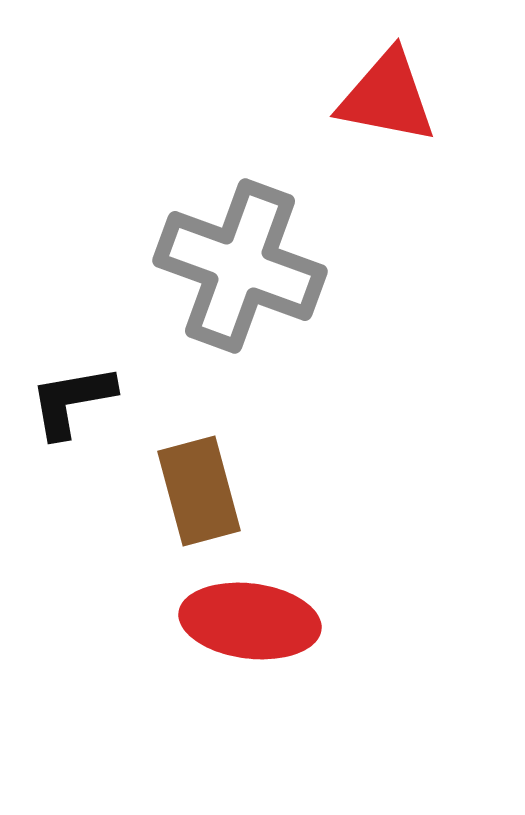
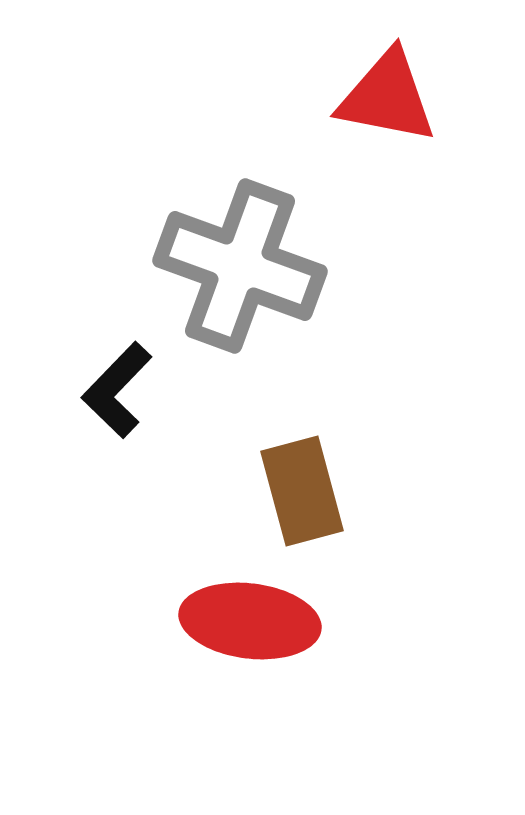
black L-shape: moved 45 px right, 11 px up; rotated 36 degrees counterclockwise
brown rectangle: moved 103 px right
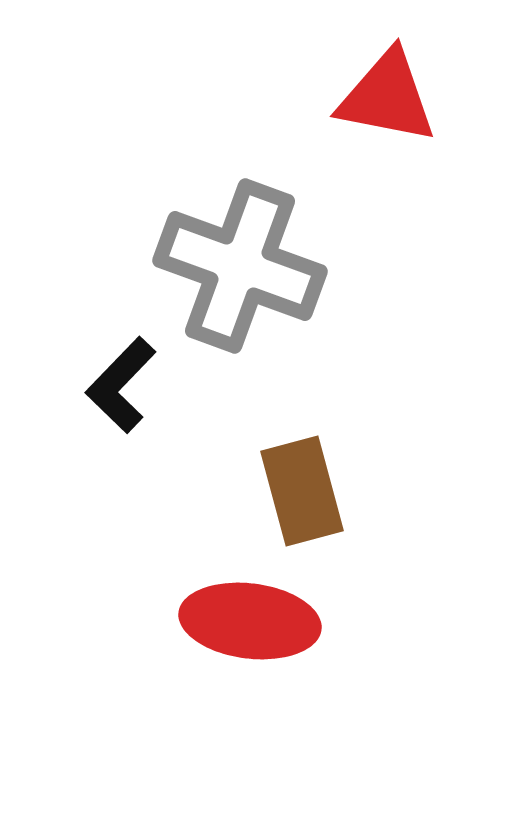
black L-shape: moved 4 px right, 5 px up
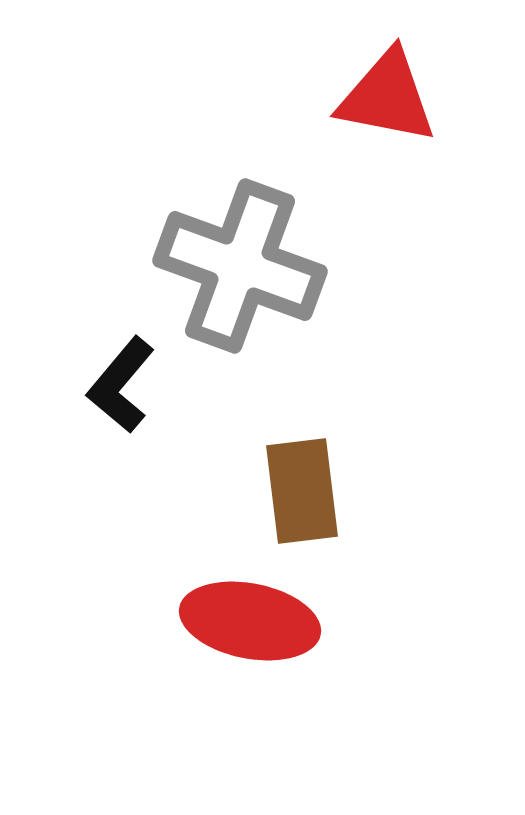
black L-shape: rotated 4 degrees counterclockwise
brown rectangle: rotated 8 degrees clockwise
red ellipse: rotated 4 degrees clockwise
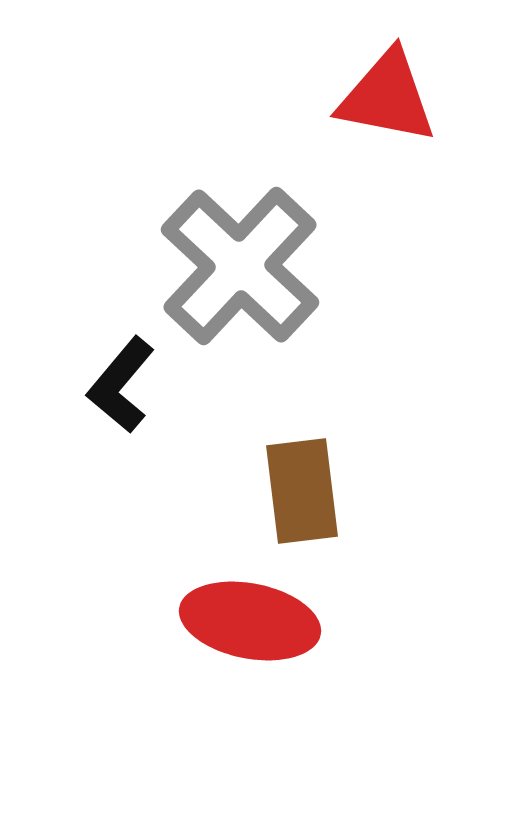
gray cross: rotated 23 degrees clockwise
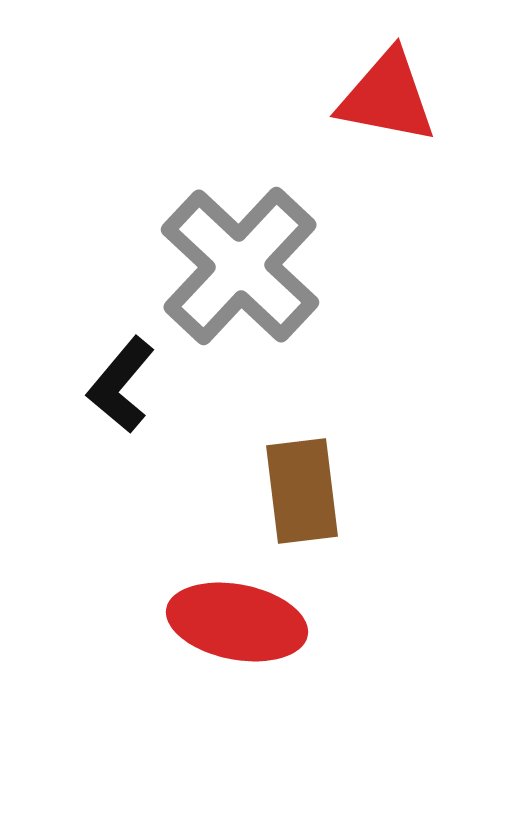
red ellipse: moved 13 px left, 1 px down
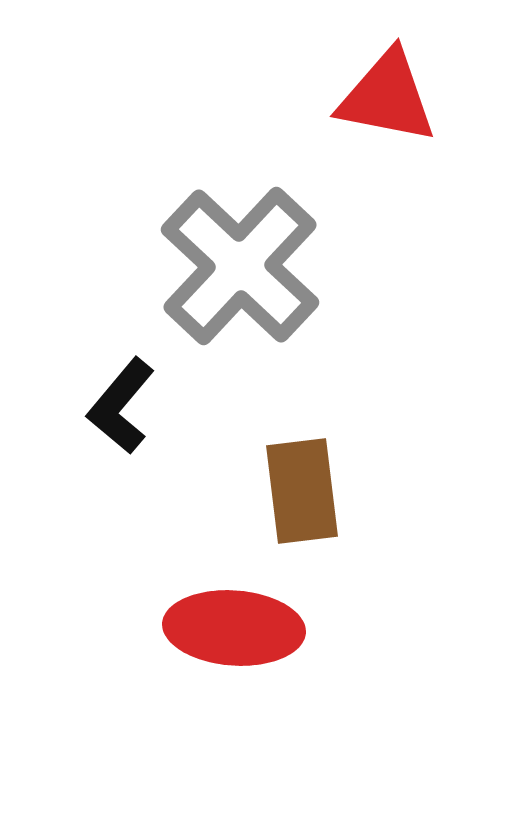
black L-shape: moved 21 px down
red ellipse: moved 3 px left, 6 px down; rotated 7 degrees counterclockwise
